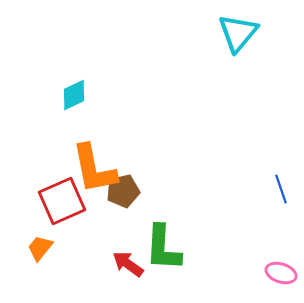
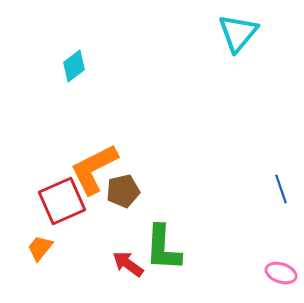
cyan diamond: moved 29 px up; rotated 12 degrees counterclockwise
orange L-shape: rotated 74 degrees clockwise
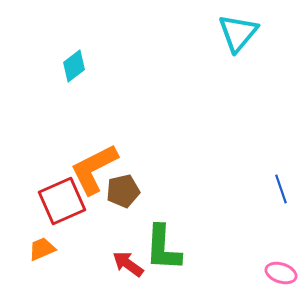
orange trapezoid: moved 2 px right, 1 px down; rotated 28 degrees clockwise
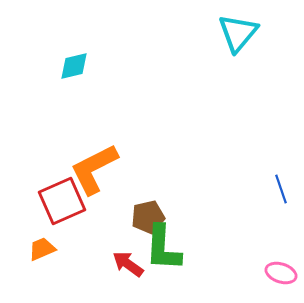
cyan diamond: rotated 24 degrees clockwise
brown pentagon: moved 25 px right, 26 px down
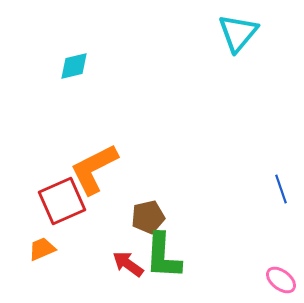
green L-shape: moved 8 px down
pink ellipse: moved 7 px down; rotated 20 degrees clockwise
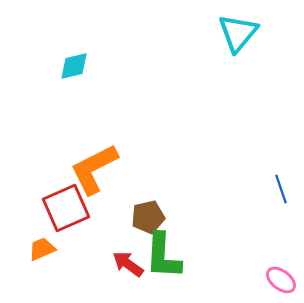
red square: moved 4 px right, 7 px down
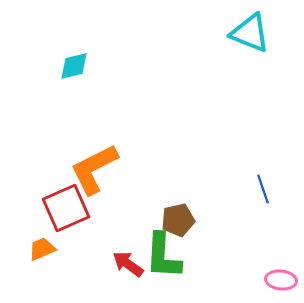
cyan triangle: moved 12 px right; rotated 48 degrees counterclockwise
blue line: moved 18 px left
brown pentagon: moved 30 px right, 3 px down
pink ellipse: rotated 32 degrees counterclockwise
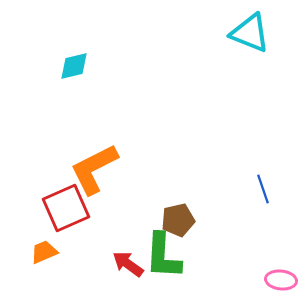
orange trapezoid: moved 2 px right, 3 px down
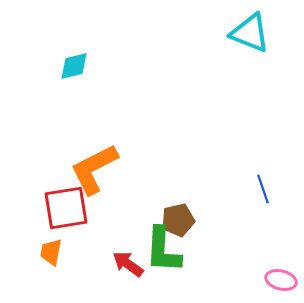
red square: rotated 15 degrees clockwise
orange trapezoid: moved 7 px right; rotated 56 degrees counterclockwise
green L-shape: moved 6 px up
pink ellipse: rotated 8 degrees clockwise
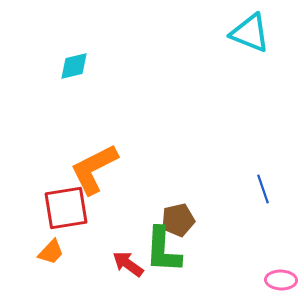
orange trapezoid: rotated 148 degrees counterclockwise
pink ellipse: rotated 12 degrees counterclockwise
